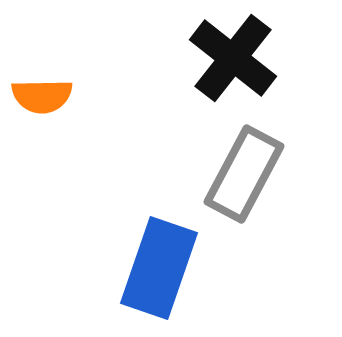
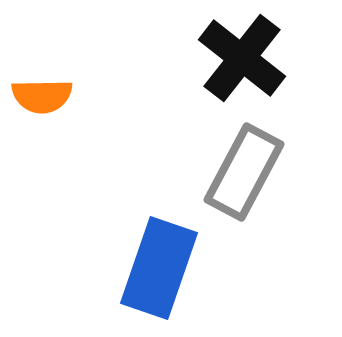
black cross: moved 9 px right
gray rectangle: moved 2 px up
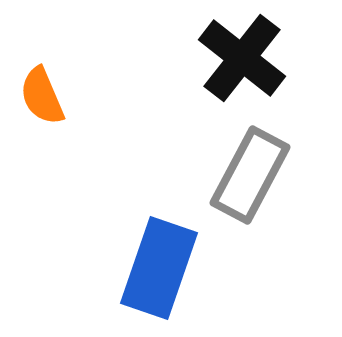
orange semicircle: rotated 68 degrees clockwise
gray rectangle: moved 6 px right, 3 px down
